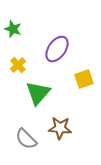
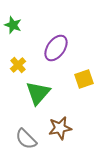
green star: moved 4 px up
purple ellipse: moved 1 px left, 1 px up
brown star: rotated 15 degrees counterclockwise
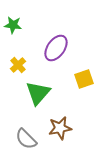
green star: rotated 12 degrees counterclockwise
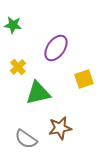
yellow cross: moved 2 px down
green triangle: rotated 36 degrees clockwise
gray semicircle: rotated 10 degrees counterclockwise
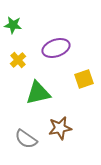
purple ellipse: rotated 36 degrees clockwise
yellow cross: moved 7 px up
